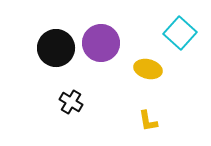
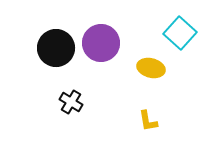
yellow ellipse: moved 3 px right, 1 px up
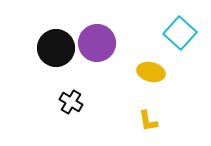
purple circle: moved 4 px left
yellow ellipse: moved 4 px down
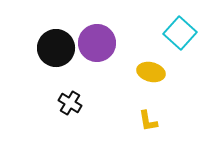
black cross: moved 1 px left, 1 px down
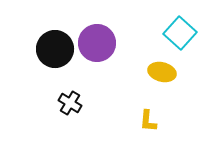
black circle: moved 1 px left, 1 px down
yellow ellipse: moved 11 px right
yellow L-shape: rotated 15 degrees clockwise
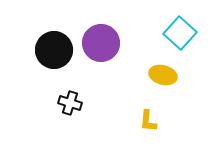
purple circle: moved 4 px right
black circle: moved 1 px left, 1 px down
yellow ellipse: moved 1 px right, 3 px down
black cross: rotated 15 degrees counterclockwise
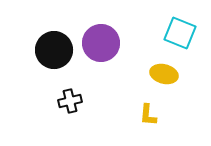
cyan square: rotated 20 degrees counterclockwise
yellow ellipse: moved 1 px right, 1 px up
black cross: moved 2 px up; rotated 30 degrees counterclockwise
yellow L-shape: moved 6 px up
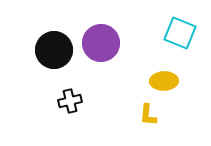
yellow ellipse: moved 7 px down; rotated 16 degrees counterclockwise
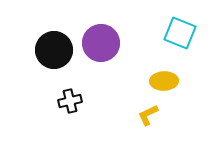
yellow L-shape: rotated 60 degrees clockwise
